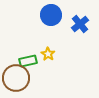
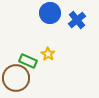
blue circle: moved 1 px left, 2 px up
blue cross: moved 3 px left, 4 px up
green rectangle: rotated 36 degrees clockwise
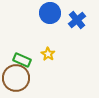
green rectangle: moved 6 px left, 1 px up
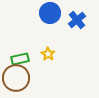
green rectangle: moved 2 px left, 1 px up; rotated 36 degrees counterclockwise
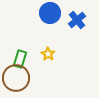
green rectangle: rotated 60 degrees counterclockwise
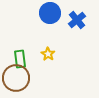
green rectangle: rotated 24 degrees counterclockwise
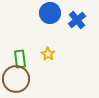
brown circle: moved 1 px down
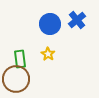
blue circle: moved 11 px down
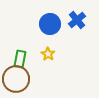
green rectangle: rotated 18 degrees clockwise
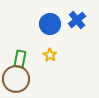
yellow star: moved 2 px right, 1 px down
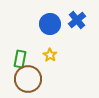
brown circle: moved 12 px right
